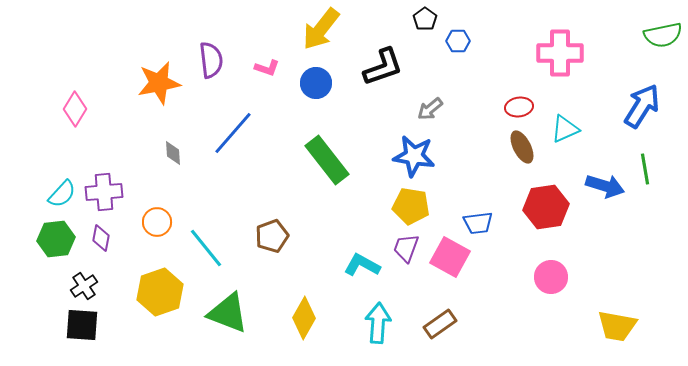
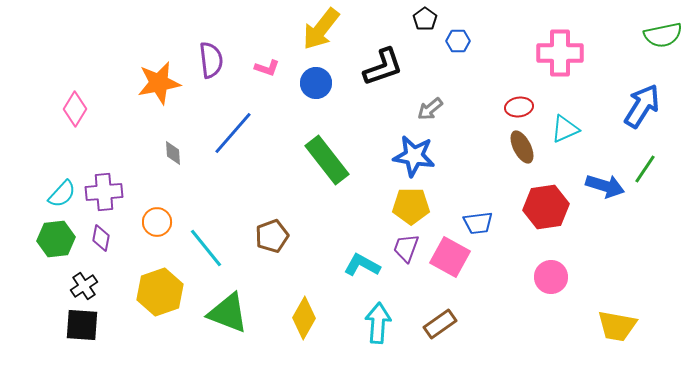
green line at (645, 169): rotated 44 degrees clockwise
yellow pentagon at (411, 206): rotated 9 degrees counterclockwise
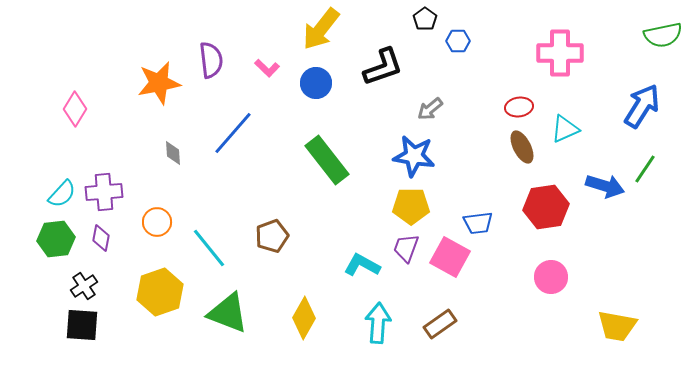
pink L-shape at (267, 68): rotated 25 degrees clockwise
cyan line at (206, 248): moved 3 px right
